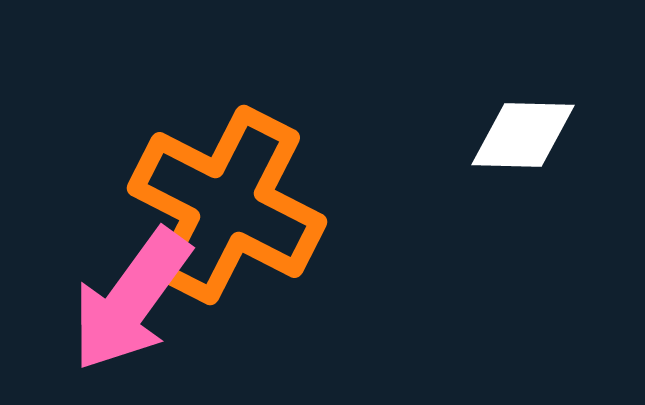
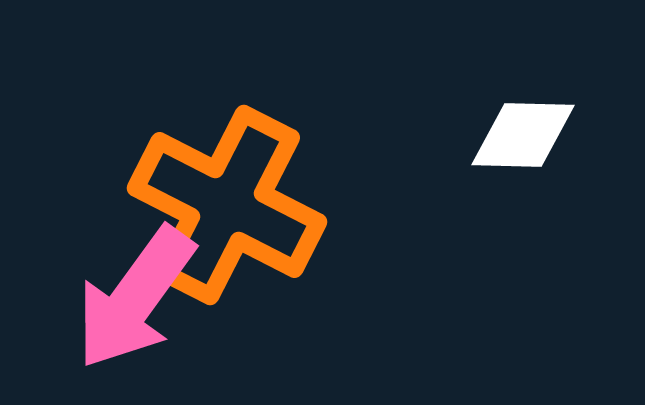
pink arrow: moved 4 px right, 2 px up
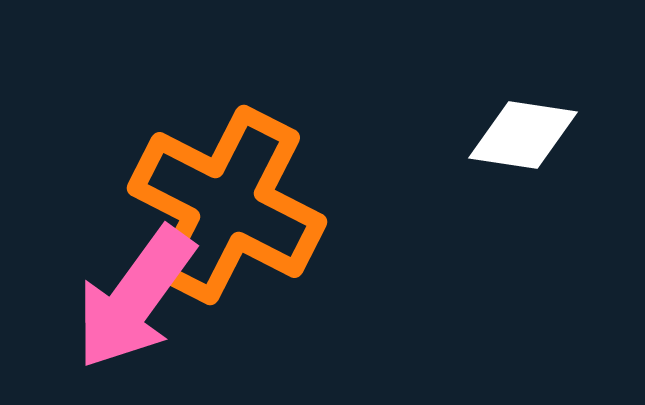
white diamond: rotated 7 degrees clockwise
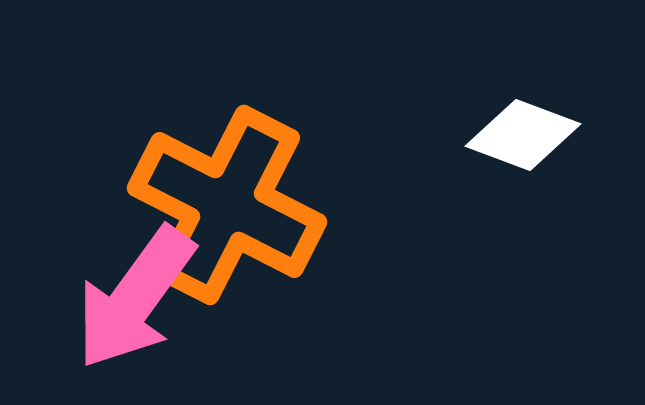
white diamond: rotated 12 degrees clockwise
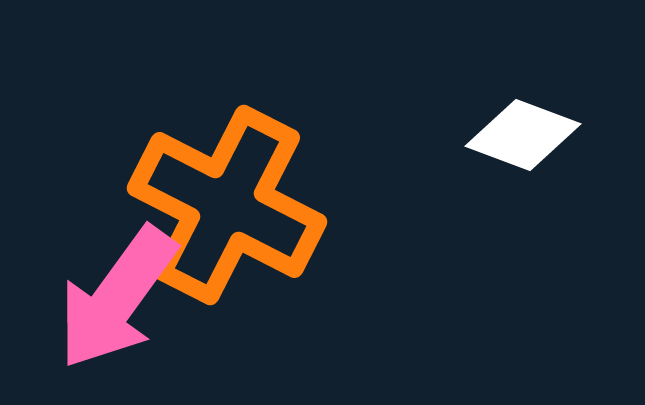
pink arrow: moved 18 px left
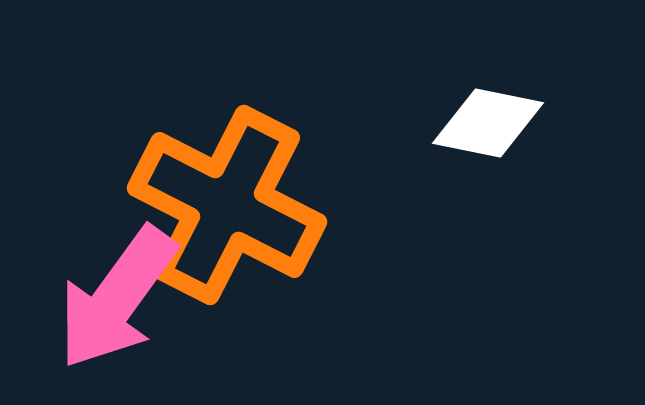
white diamond: moved 35 px left, 12 px up; rotated 9 degrees counterclockwise
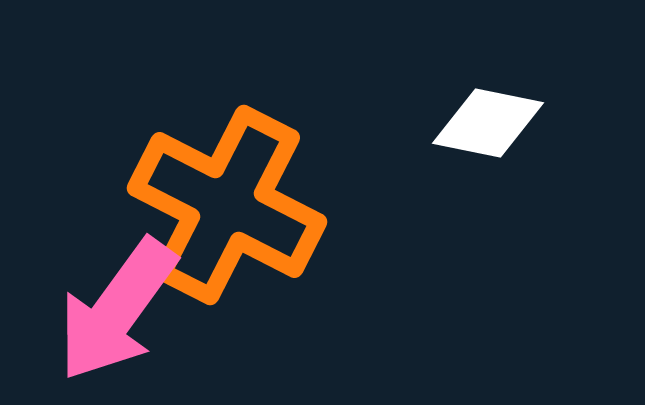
pink arrow: moved 12 px down
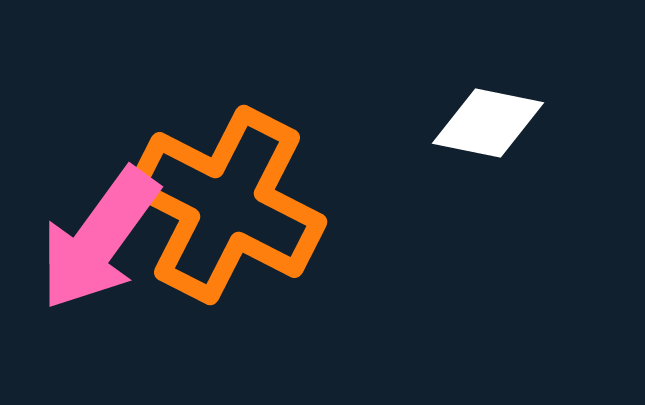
pink arrow: moved 18 px left, 71 px up
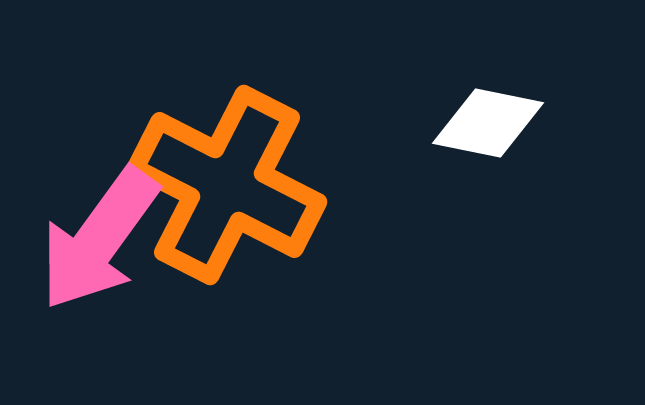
orange cross: moved 20 px up
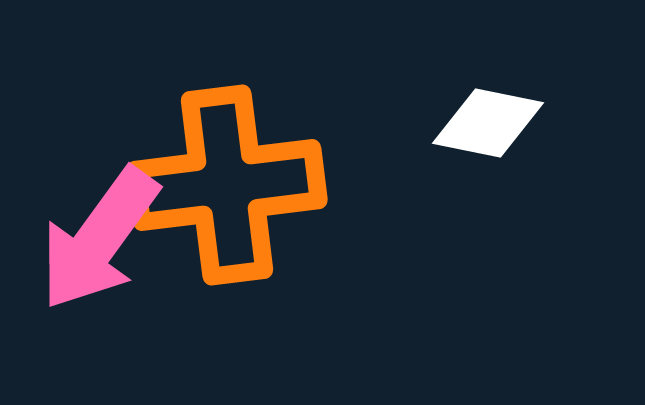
orange cross: rotated 34 degrees counterclockwise
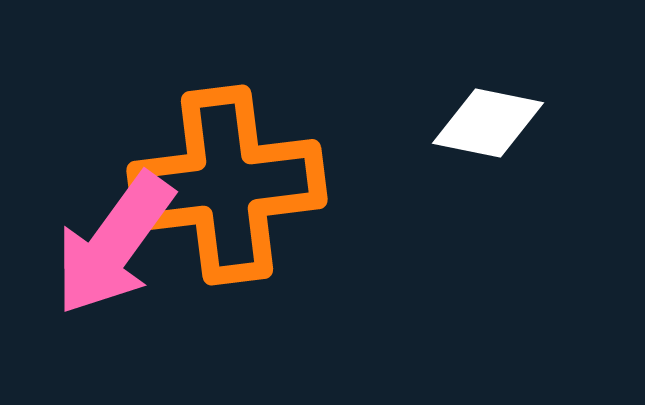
pink arrow: moved 15 px right, 5 px down
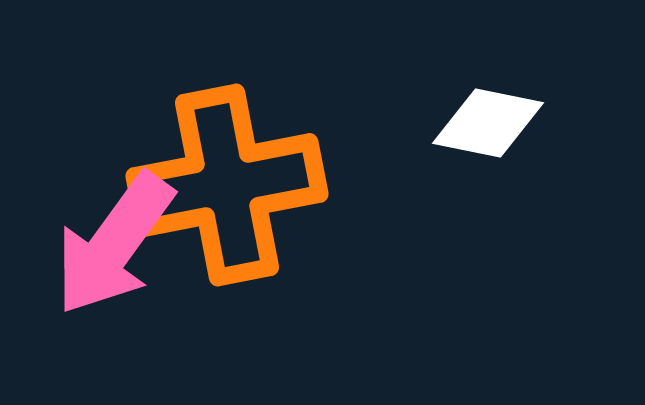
orange cross: rotated 4 degrees counterclockwise
